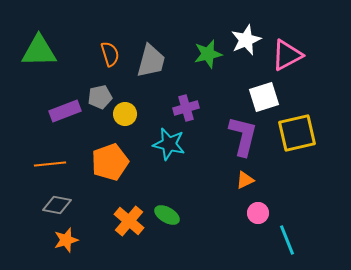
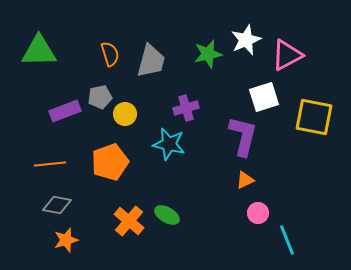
yellow square: moved 17 px right, 16 px up; rotated 24 degrees clockwise
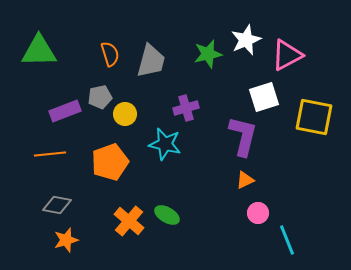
cyan star: moved 4 px left
orange line: moved 10 px up
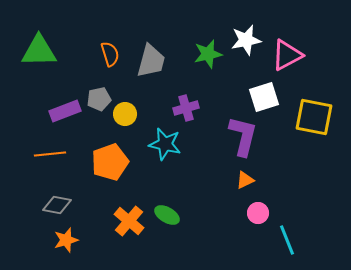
white star: rotated 12 degrees clockwise
gray pentagon: moved 1 px left, 2 px down
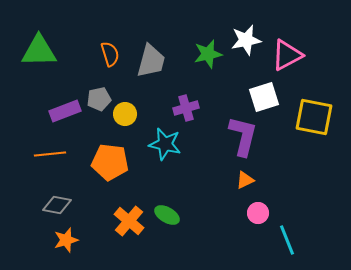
orange pentagon: rotated 27 degrees clockwise
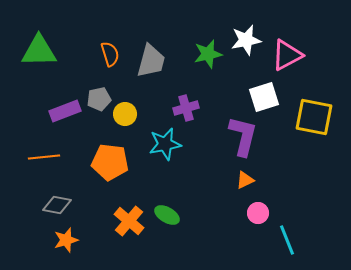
cyan star: rotated 24 degrees counterclockwise
orange line: moved 6 px left, 3 px down
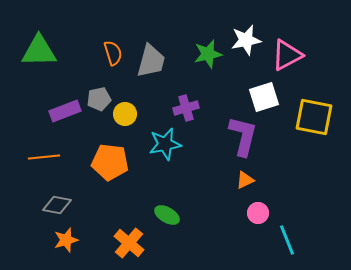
orange semicircle: moved 3 px right, 1 px up
orange cross: moved 22 px down
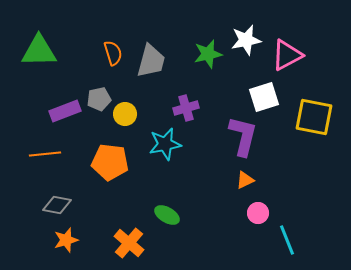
orange line: moved 1 px right, 3 px up
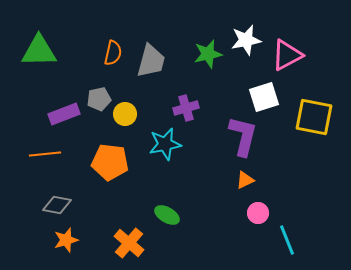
orange semicircle: rotated 30 degrees clockwise
purple rectangle: moved 1 px left, 3 px down
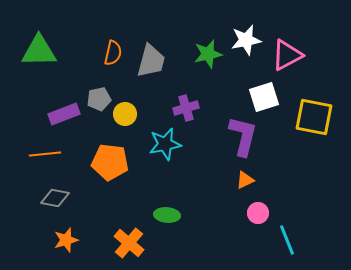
gray diamond: moved 2 px left, 7 px up
green ellipse: rotated 25 degrees counterclockwise
